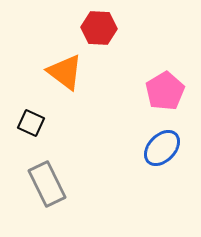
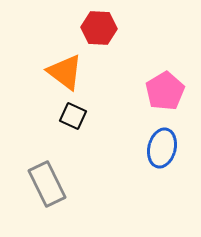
black square: moved 42 px right, 7 px up
blue ellipse: rotated 30 degrees counterclockwise
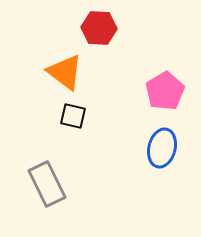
black square: rotated 12 degrees counterclockwise
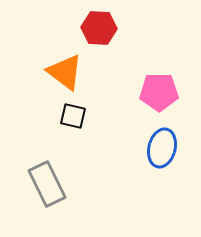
pink pentagon: moved 6 px left, 1 px down; rotated 30 degrees clockwise
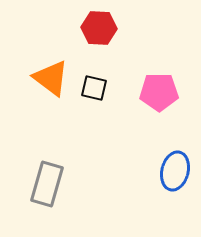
orange triangle: moved 14 px left, 6 px down
black square: moved 21 px right, 28 px up
blue ellipse: moved 13 px right, 23 px down
gray rectangle: rotated 42 degrees clockwise
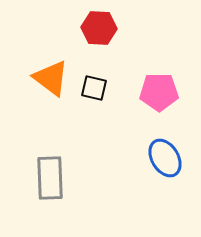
blue ellipse: moved 10 px left, 13 px up; rotated 45 degrees counterclockwise
gray rectangle: moved 3 px right, 6 px up; rotated 18 degrees counterclockwise
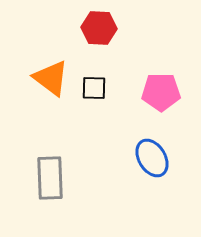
black square: rotated 12 degrees counterclockwise
pink pentagon: moved 2 px right
blue ellipse: moved 13 px left
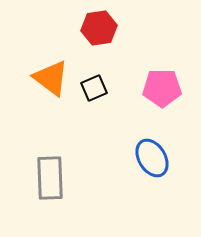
red hexagon: rotated 12 degrees counterclockwise
black square: rotated 24 degrees counterclockwise
pink pentagon: moved 1 px right, 4 px up
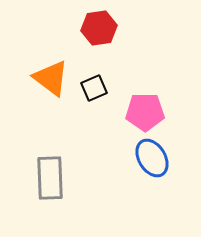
pink pentagon: moved 17 px left, 24 px down
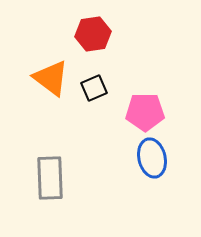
red hexagon: moved 6 px left, 6 px down
blue ellipse: rotated 18 degrees clockwise
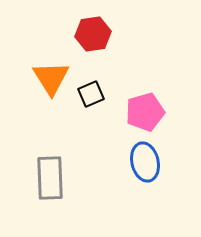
orange triangle: rotated 21 degrees clockwise
black square: moved 3 px left, 6 px down
pink pentagon: rotated 15 degrees counterclockwise
blue ellipse: moved 7 px left, 4 px down
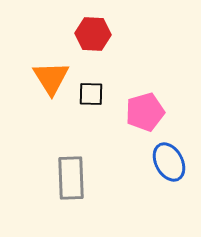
red hexagon: rotated 12 degrees clockwise
black square: rotated 24 degrees clockwise
blue ellipse: moved 24 px right; rotated 15 degrees counterclockwise
gray rectangle: moved 21 px right
